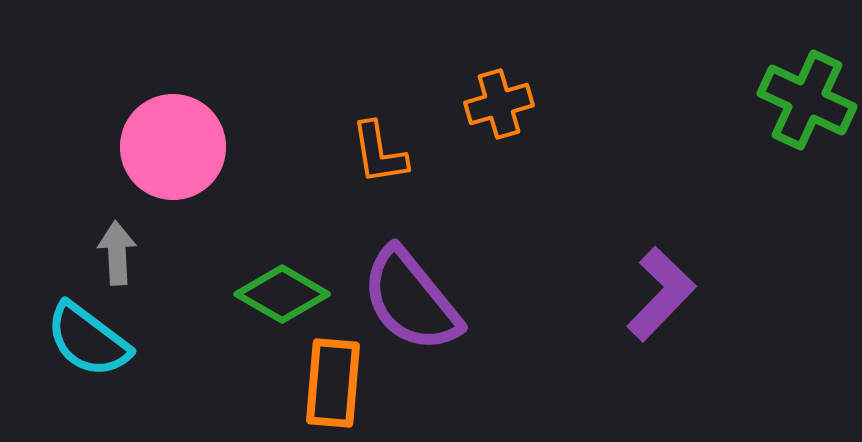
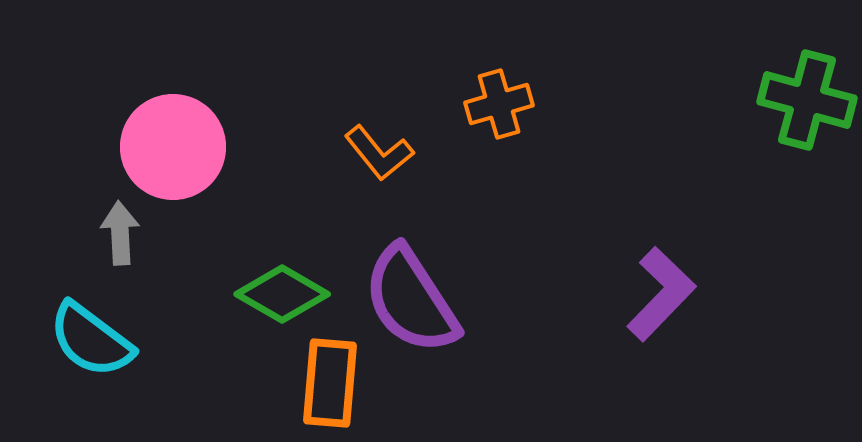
green cross: rotated 10 degrees counterclockwise
orange L-shape: rotated 30 degrees counterclockwise
gray arrow: moved 3 px right, 20 px up
purple semicircle: rotated 6 degrees clockwise
cyan semicircle: moved 3 px right
orange rectangle: moved 3 px left
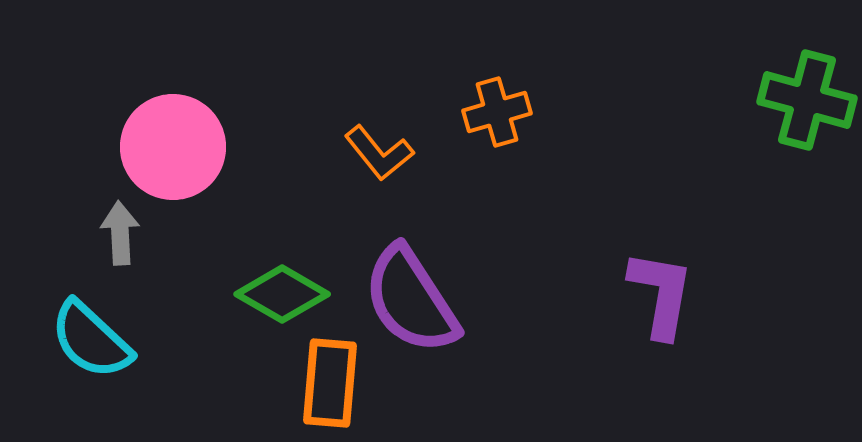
orange cross: moved 2 px left, 8 px down
purple L-shape: rotated 34 degrees counterclockwise
cyan semicircle: rotated 6 degrees clockwise
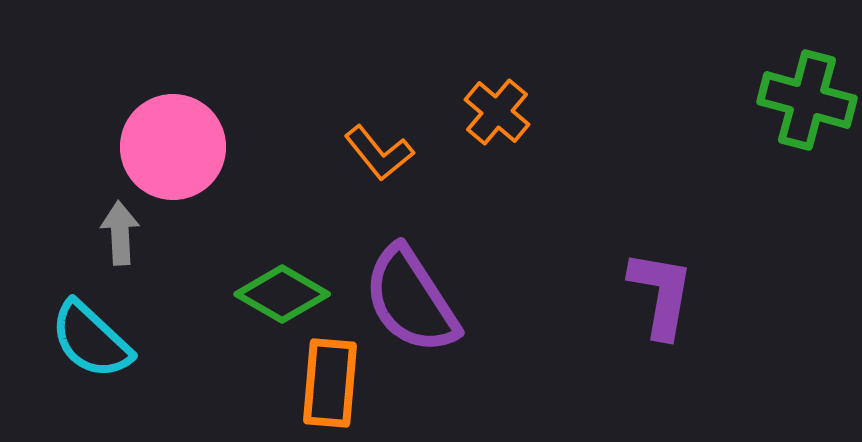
orange cross: rotated 34 degrees counterclockwise
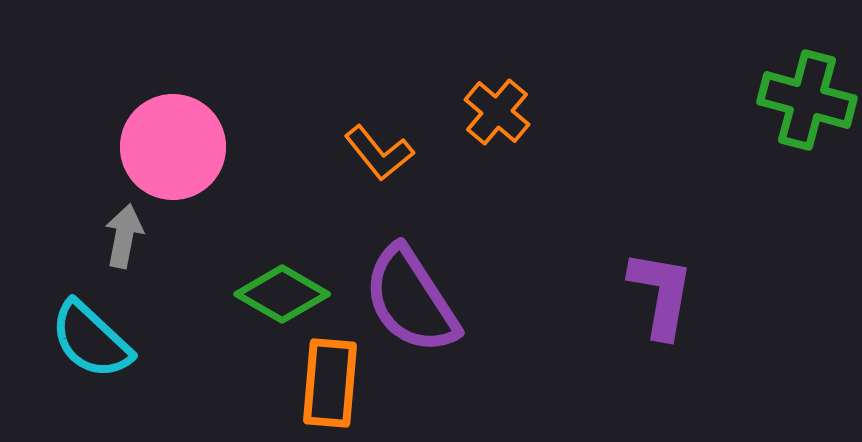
gray arrow: moved 4 px right, 3 px down; rotated 14 degrees clockwise
